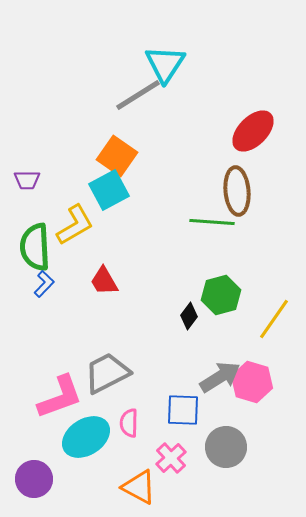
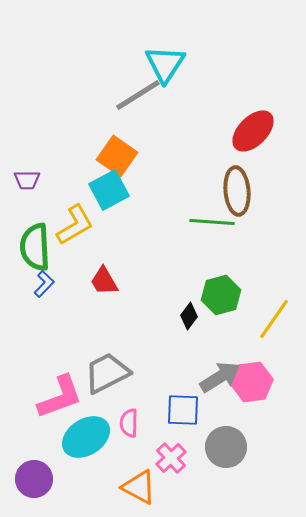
pink hexagon: rotated 24 degrees counterclockwise
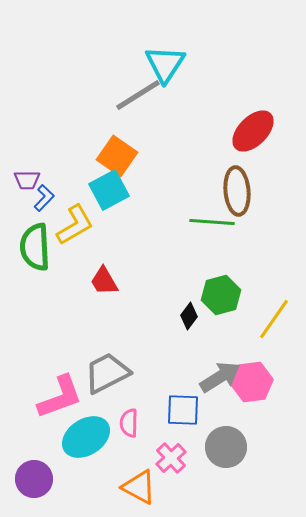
blue L-shape: moved 86 px up
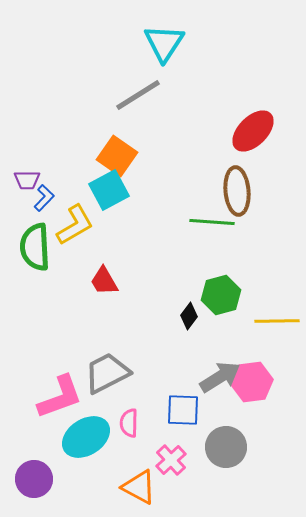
cyan triangle: moved 1 px left, 21 px up
yellow line: moved 3 px right, 2 px down; rotated 54 degrees clockwise
pink cross: moved 2 px down
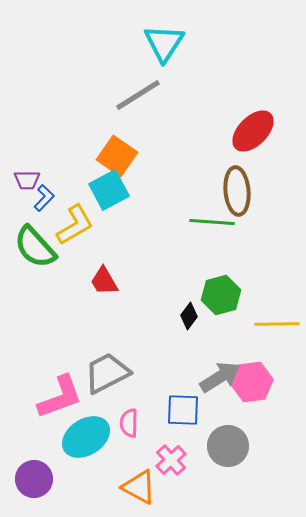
green semicircle: rotated 39 degrees counterclockwise
yellow line: moved 3 px down
gray circle: moved 2 px right, 1 px up
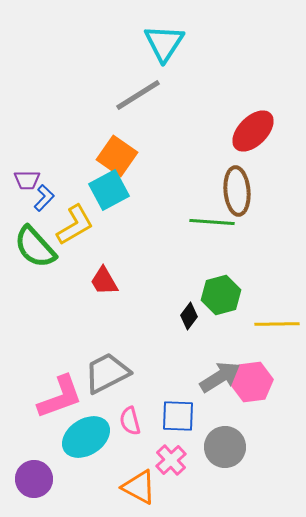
blue square: moved 5 px left, 6 px down
pink semicircle: moved 1 px right, 2 px up; rotated 16 degrees counterclockwise
gray circle: moved 3 px left, 1 px down
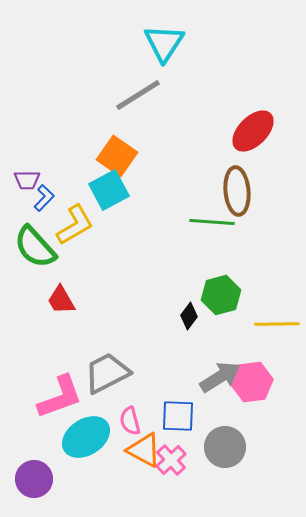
red trapezoid: moved 43 px left, 19 px down
orange triangle: moved 5 px right, 37 px up
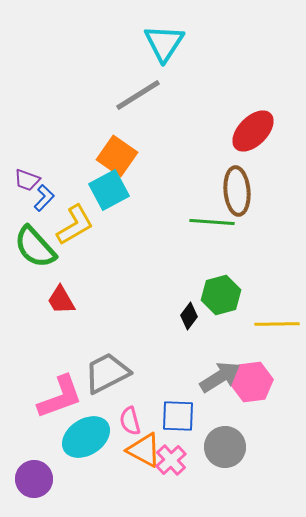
purple trapezoid: rotated 20 degrees clockwise
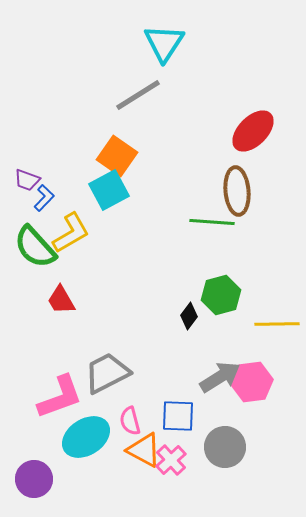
yellow L-shape: moved 4 px left, 8 px down
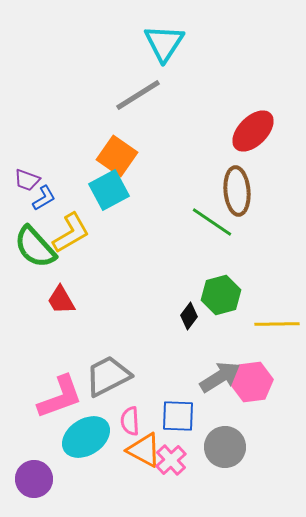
blue L-shape: rotated 16 degrees clockwise
green line: rotated 30 degrees clockwise
gray trapezoid: moved 1 px right, 3 px down
pink semicircle: rotated 12 degrees clockwise
